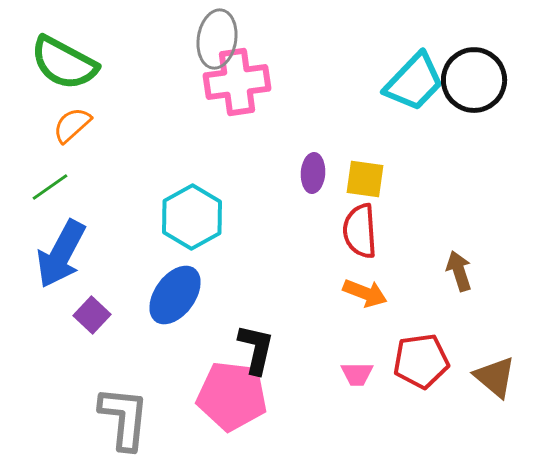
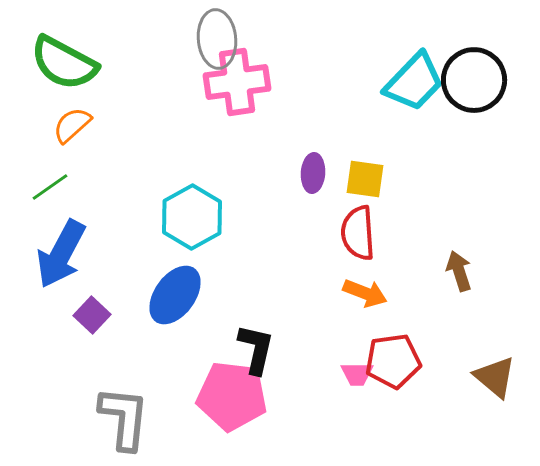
gray ellipse: rotated 14 degrees counterclockwise
red semicircle: moved 2 px left, 2 px down
red pentagon: moved 28 px left
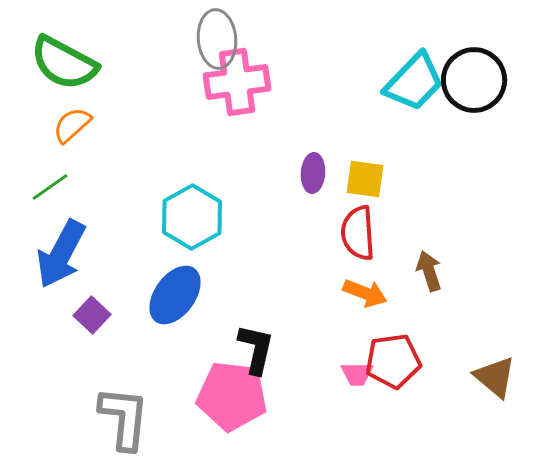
brown arrow: moved 30 px left
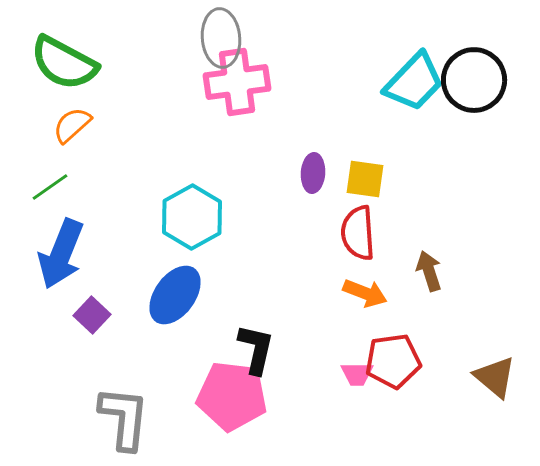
gray ellipse: moved 4 px right, 1 px up
blue arrow: rotated 6 degrees counterclockwise
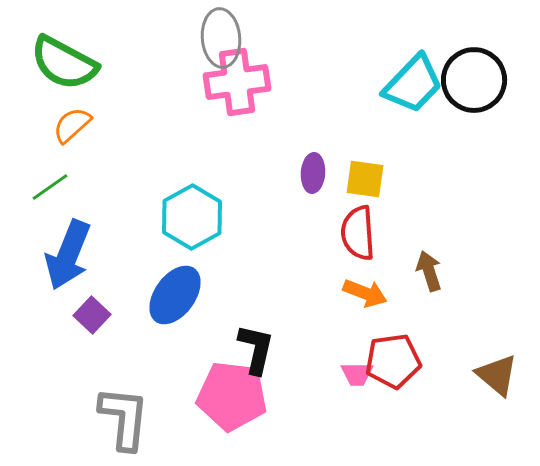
cyan trapezoid: moved 1 px left, 2 px down
blue arrow: moved 7 px right, 1 px down
brown triangle: moved 2 px right, 2 px up
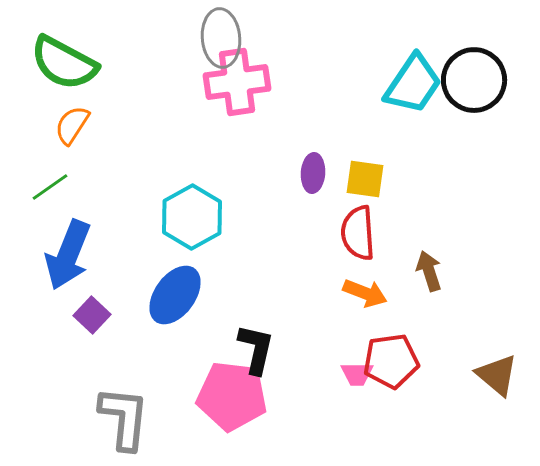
cyan trapezoid: rotated 10 degrees counterclockwise
orange semicircle: rotated 15 degrees counterclockwise
red pentagon: moved 2 px left
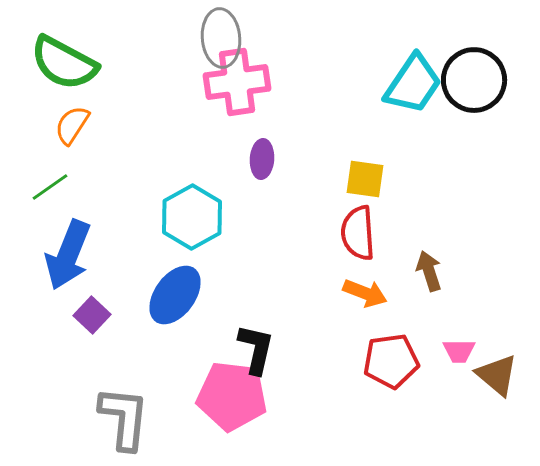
purple ellipse: moved 51 px left, 14 px up
pink trapezoid: moved 102 px right, 23 px up
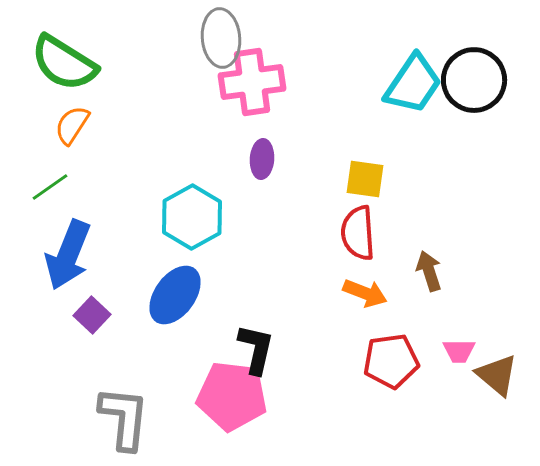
green semicircle: rotated 4 degrees clockwise
pink cross: moved 15 px right
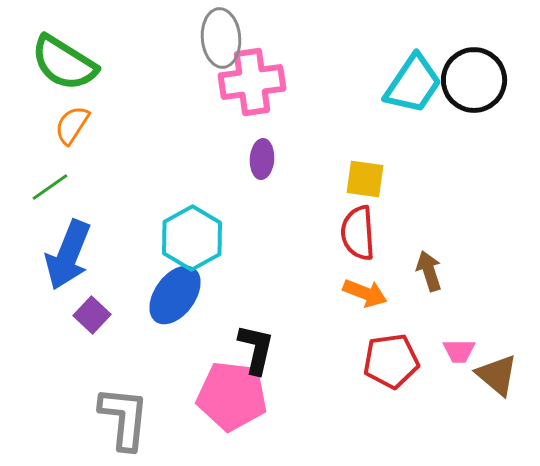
cyan hexagon: moved 21 px down
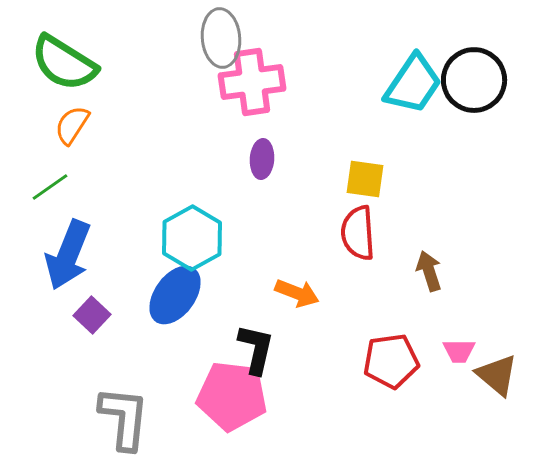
orange arrow: moved 68 px left
